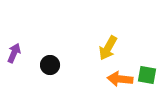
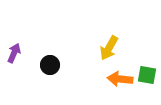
yellow arrow: moved 1 px right
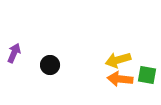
yellow arrow: moved 9 px right, 12 px down; rotated 45 degrees clockwise
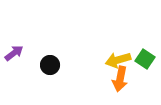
purple arrow: rotated 30 degrees clockwise
green square: moved 2 px left, 16 px up; rotated 24 degrees clockwise
orange arrow: rotated 85 degrees counterclockwise
